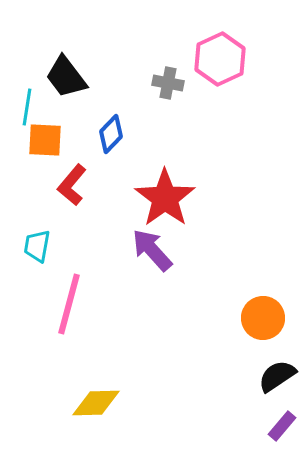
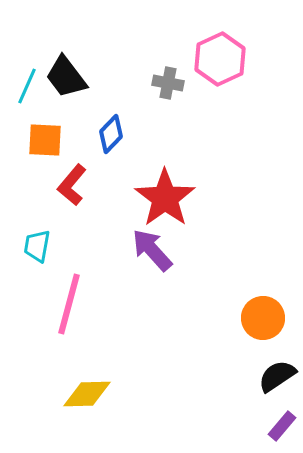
cyan line: moved 21 px up; rotated 15 degrees clockwise
yellow diamond: moved 9 px left, 9 px up
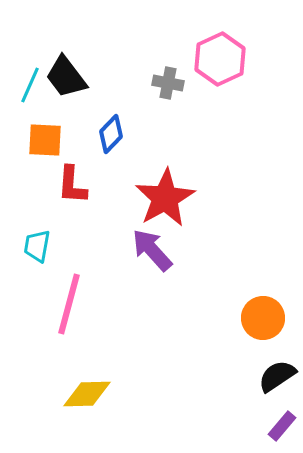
cyan line: moved 3 px right, 1 px up
red L-shape: rotated 36 degrees counterclockwise
red star: rotated 6 degrees clockwise
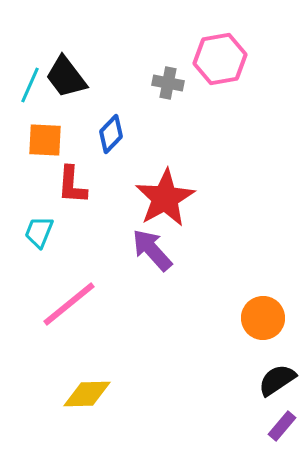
pink hexagon: rotated 15 degrees clockwise
cyan trapezoid: moved 2 px right, 14 px up; rotated 12 degrees clockwise
pink line: rotated 36 degrees clockwise
black semicircle: moved 4 px down
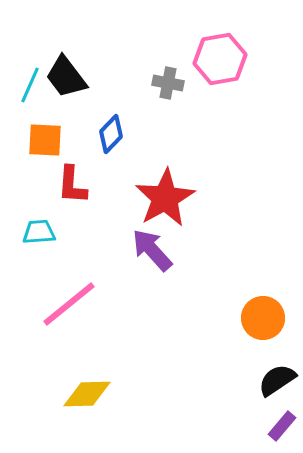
cyan trapezoid: rotated 64 degrees clockwise
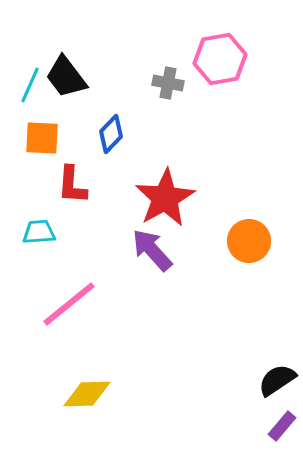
orange square: moved 3 px left, 2 px up
orange circle: moved 14 px left, 77 px up
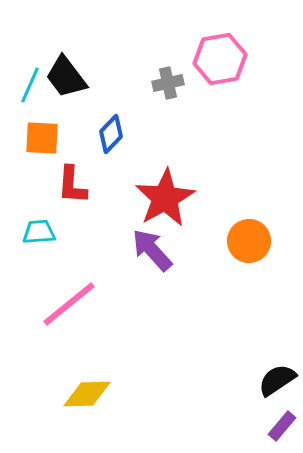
gray cross: rotated 24 degrees counterclockwise
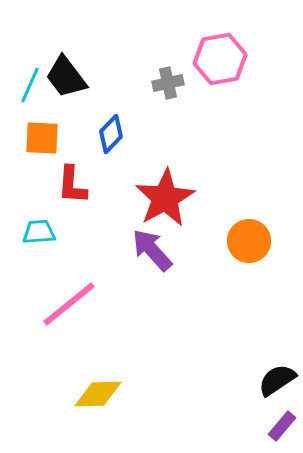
yellow diamond: moved 11 px right
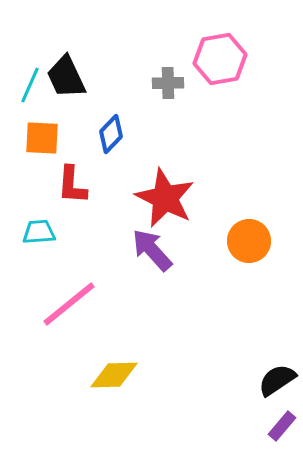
black trapezoid: rotated 12 degrees clockwise
gray cross: rotated 12 degrees clockwise
red star: rotated 16 degrees counterclockwise
yellow diamond: moved 16 px right, 19 px up
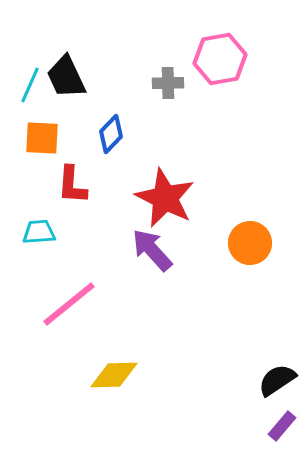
orange circle: moved 1 px right, 2 px down
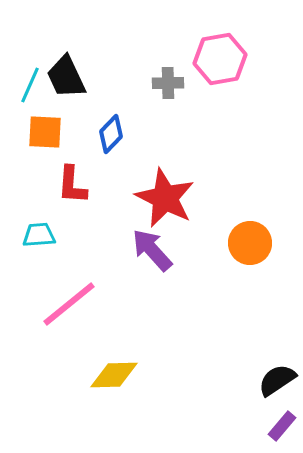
orange square: moved 3 px right, 6 px up
cyan trapezoid: moved 3 px down
